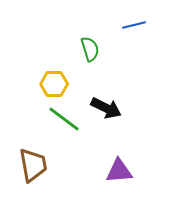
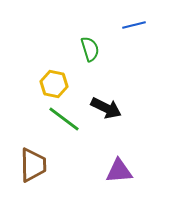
yellow hexagon: rotated 12 degrees clockwise
brown trapezoid: rotated 9 degrees clockwise
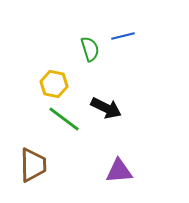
blue line: moved 11 px left, 11 px down
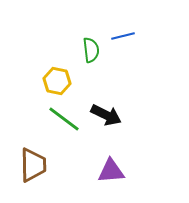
green semicircle: moved 1 px right, 1 px down; rotated 10 degrees clockwise
yellow hexagon: moved 3 px right, 3 px up
black arrow: moved 7 px down
purple triangle: moved 8 px left
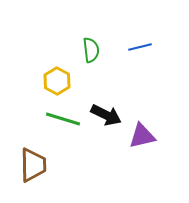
blue line: moved 17 px right, 11 px down
yellow hexagon: rotated 16 degrees clockwise
green line: moved 1 px left; rotated 20 degrees counterclockwise
purple triangle: moved 31 px right, 35 px up; rotated 8 degrees counterclockwise
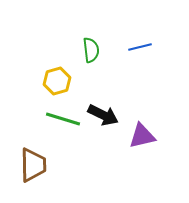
yellow hexagon: rotated 16 degrees clockwise
black arrow: moved 3 px left
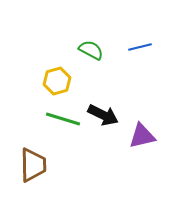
green semicircle: rotated 55 degrees counterclockwise
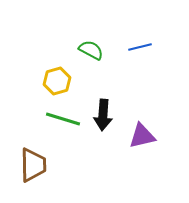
black arrow: rotated 68 degrees clockwise
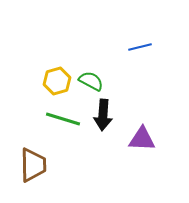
green semicircle: moved 31 px down
purple triangle: moved 3 px down; rotated 16 degrees clockwise
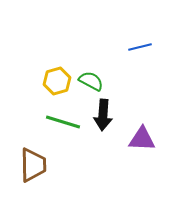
green line: moved 3 px down
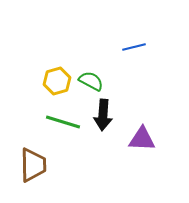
blue line: moved 6 px left
